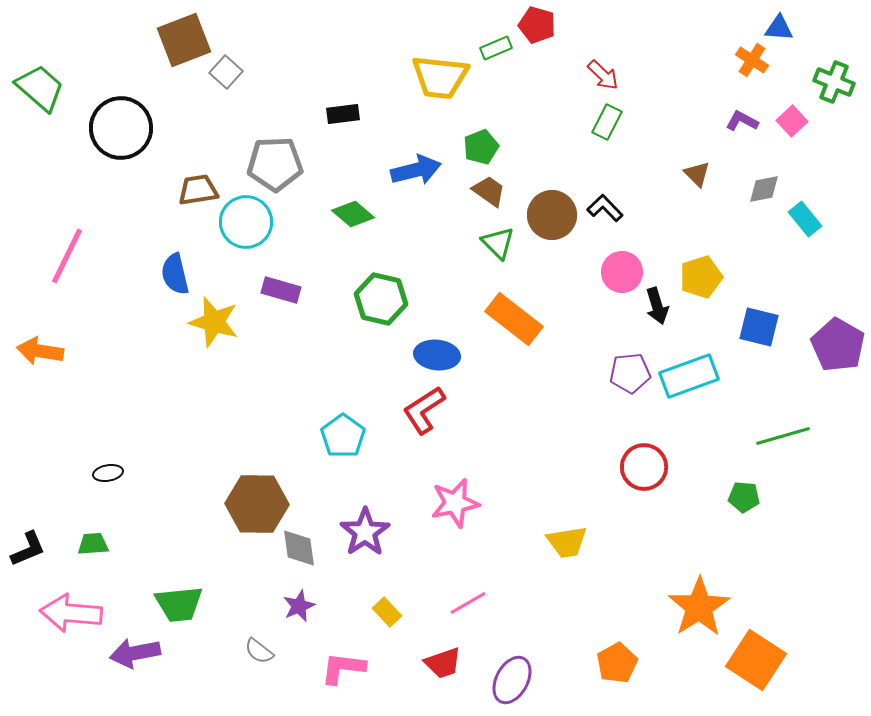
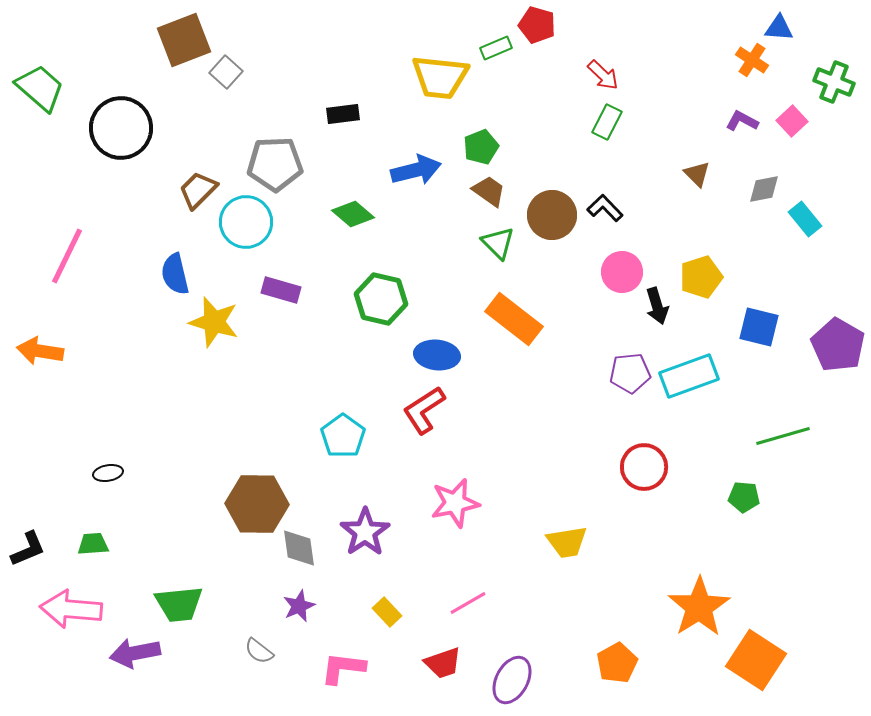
brown trapezoid at (198, 190): rotated 36 degrees counterclockwise
pink arrow at (71, 613): moved 4 px up
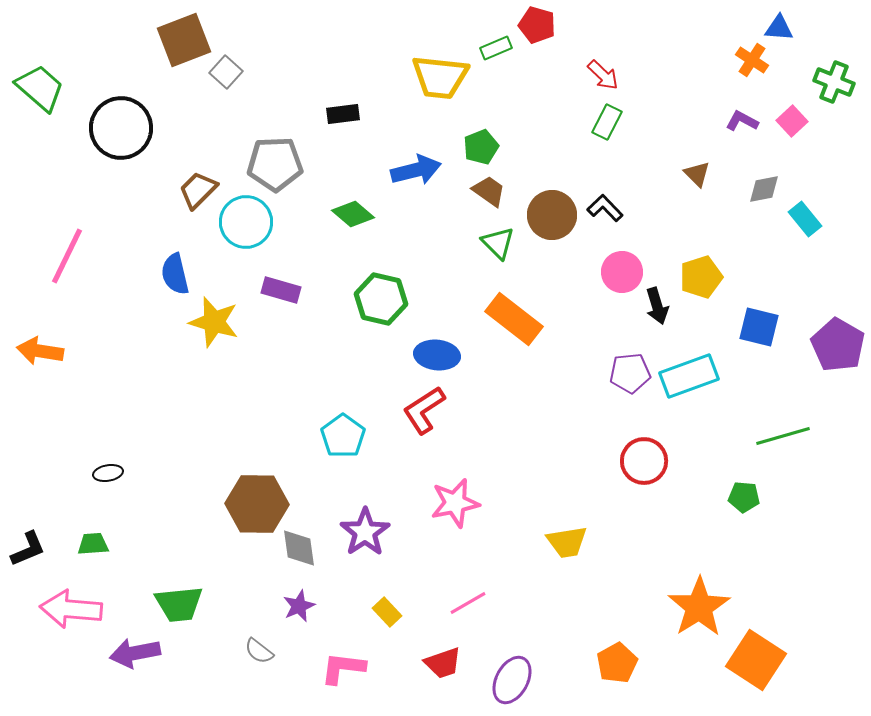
red circle at (644, 467): moved 6 px up
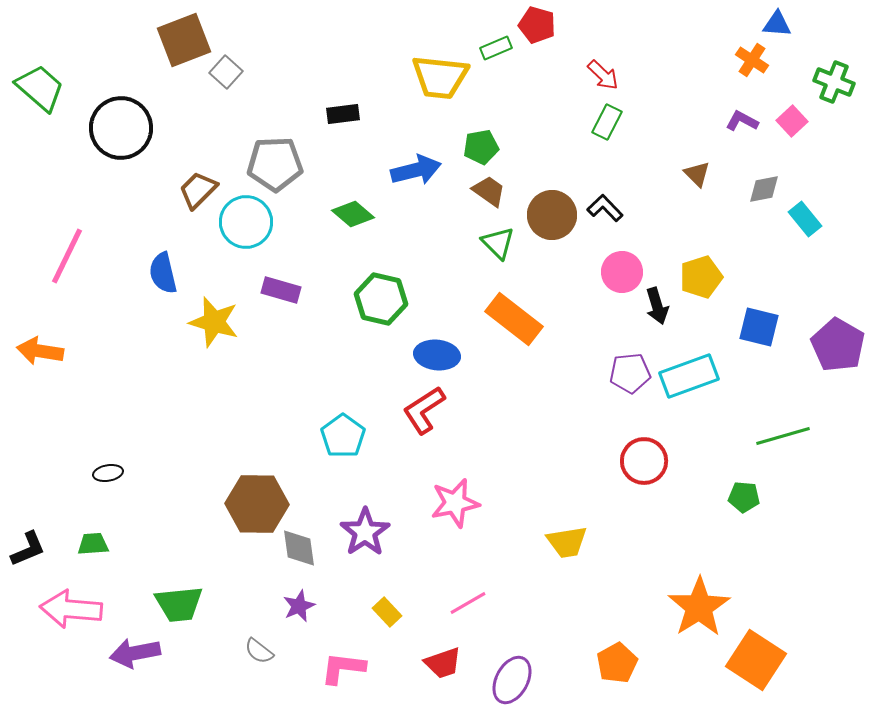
blue triangle at (779, 28): moved 2 px left, 4 px up
green pentagon at (481, 147): rotated 12 degrees clockwise
blue semicircle at (175, 274): moved 12 px left, 1 px up
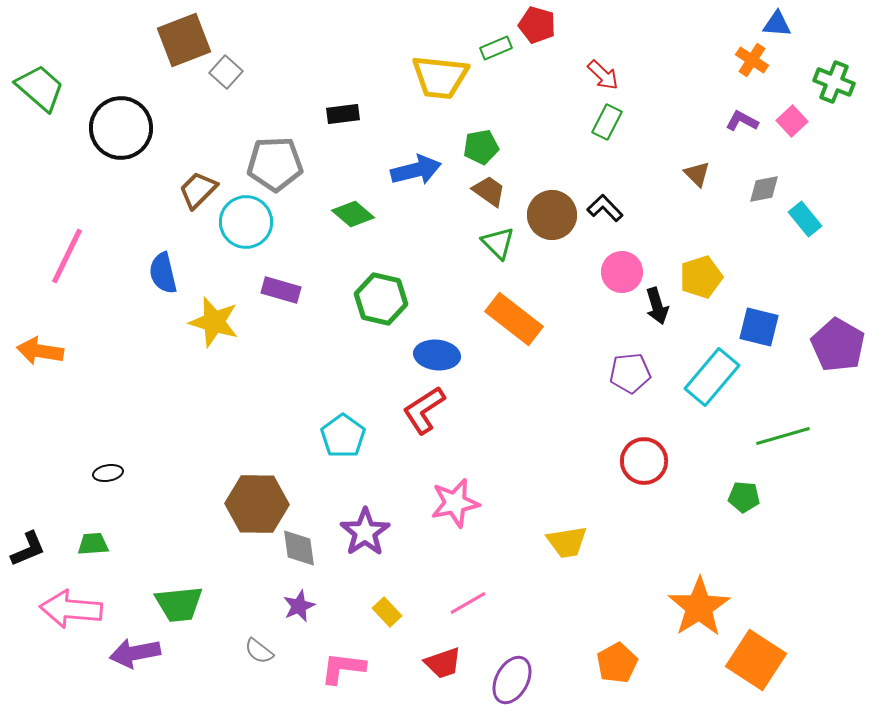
cyan rectangle at (689, 376): moved 23 px right, 1 px down; rotated 30 degrees counterclockwise
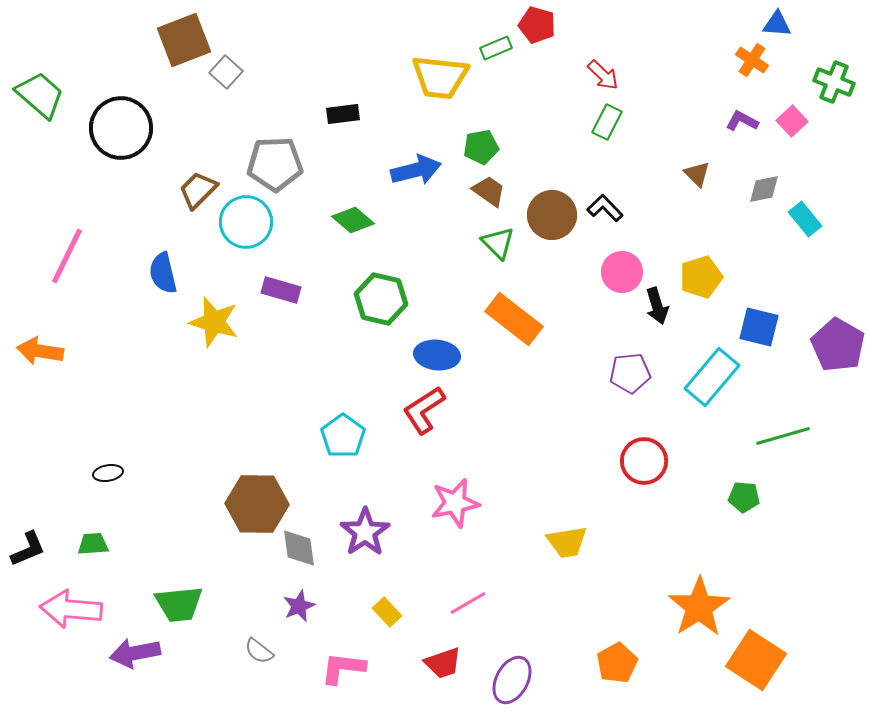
green trapezoid at (40, 88): moved 7 px down
green diamond at (353, 214): moved 6 px down
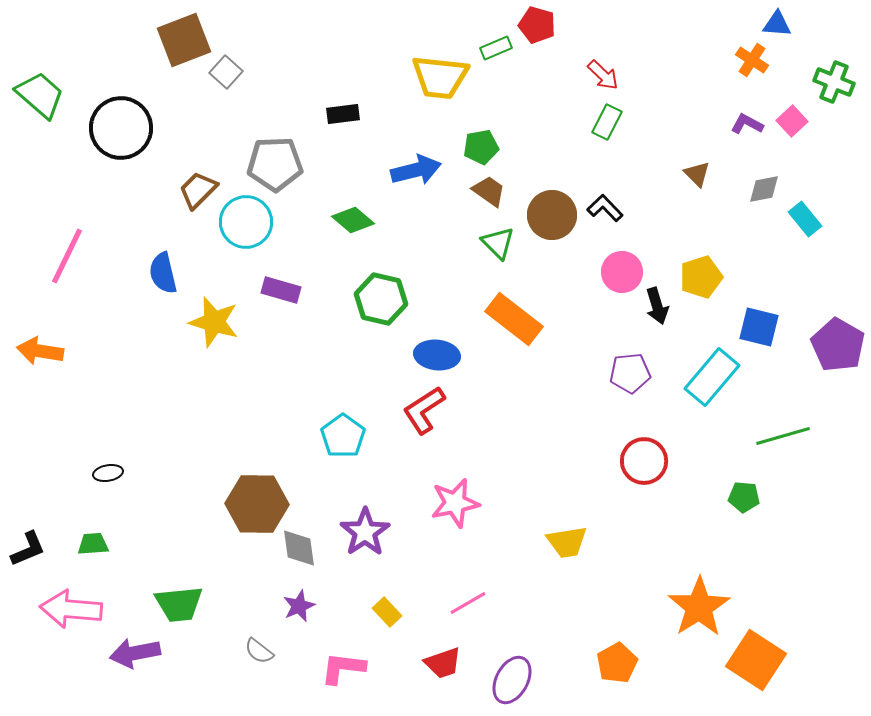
purple L-shape at (742, 121): moved 5 px right, 3 px down
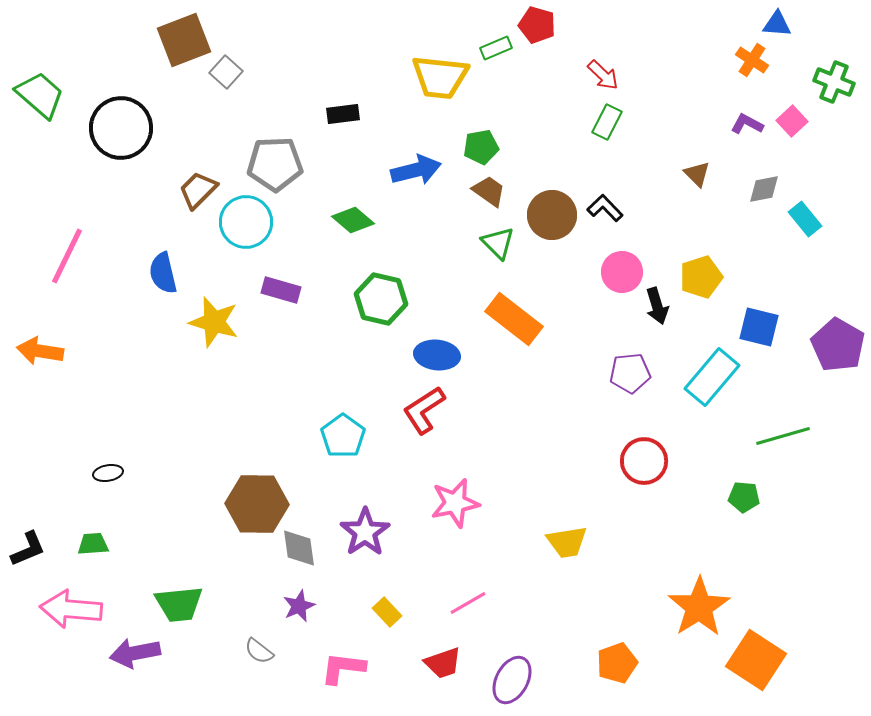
orange pentagon at (617, 663): rotated 9 degrees clockwise
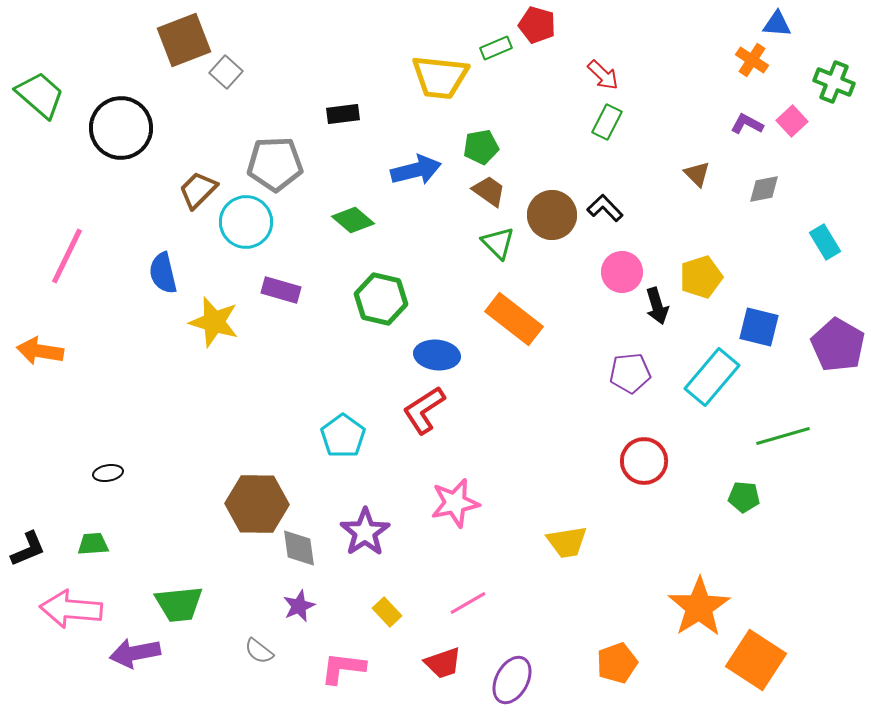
cyan rectangle at (805, 219): moved 20 px right, 23 px down; rotated 8 degrees clockwise
